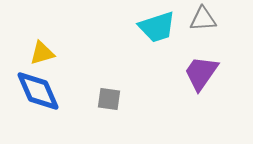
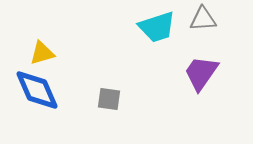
blue diamond: moved 1 px left, 1 px up
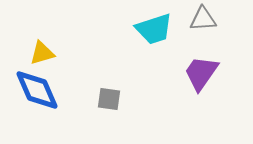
cyan trapezoid: moved 3 px left, 2 px down
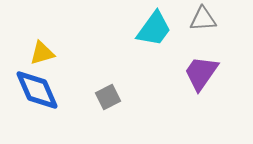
cyan trapezoid: rotated 36 degrees counterclockwise
gray square: moved 1 px left, 2 px up; rotated 35 degrees counterclockwise
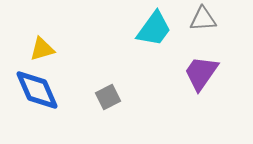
yellow triangle: moved 4 px up
